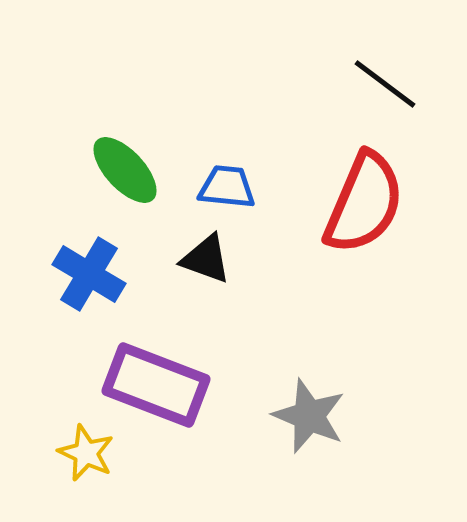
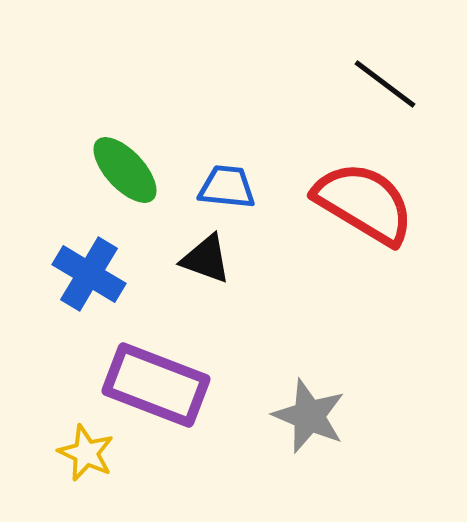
red semicircle: rotated 82 degrees counterclockwise
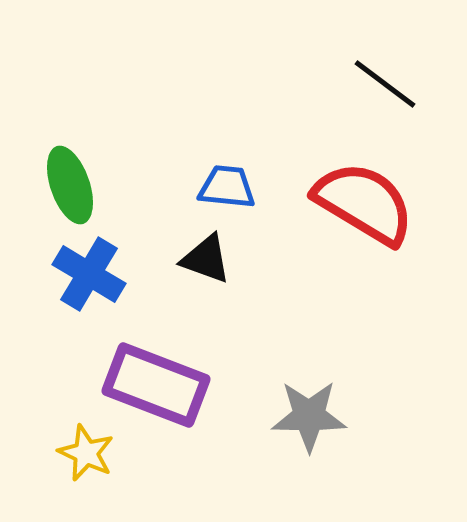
green ellipse: moved 55 px left, 15 px down; rotated 24 degrees clockwise
gray star: rotated 22 degrees counterclockwise
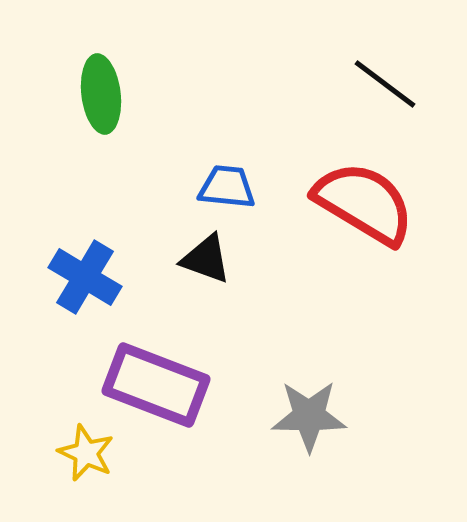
green ellipse: moved 31 px right, 91 px up; rotated 12 degrees clockwise
blue cross: moved 4 px left, 3 px down
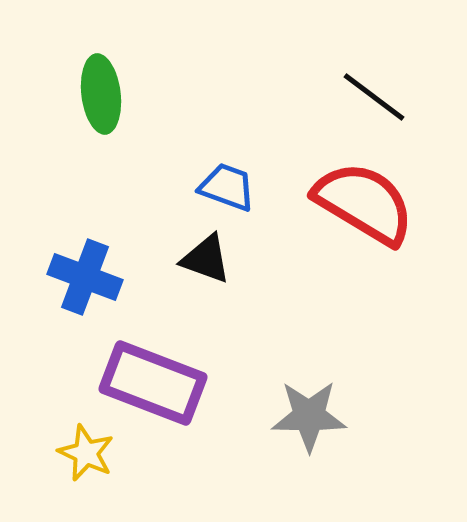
black line: moved 11 px left, 13 px down
blue trapezoid: rotated 14 degrees clockwise
blue cross: rotated 10 degrees counterclockwise
purple rectangle: moved 3 px left, 2 px up
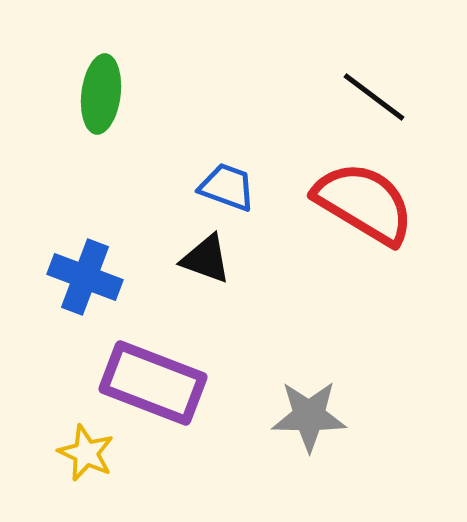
green ellipse: rotated 14 degrees clockwise
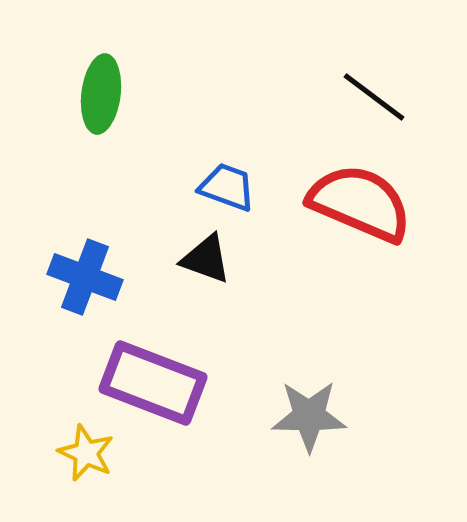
red semicircle: moved 4 px left; rotated 8 degrees counterclockwise
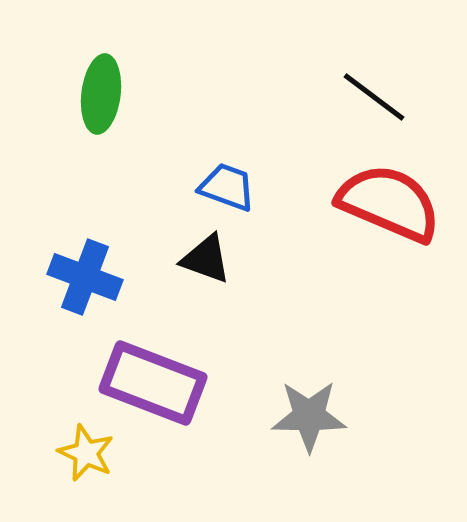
red semicircle: moved 29 px right
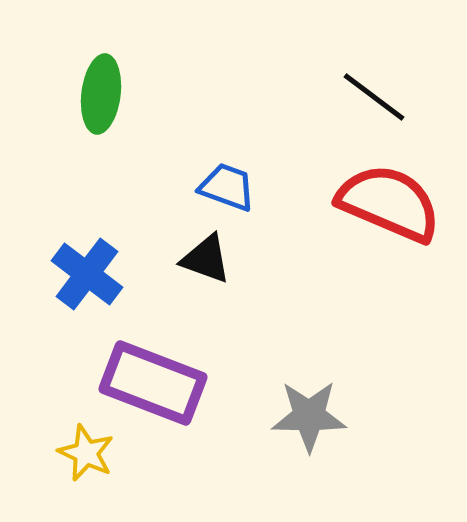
blue cross: moved 2 px right, 3 px up; rotated 16 degrees clockwise
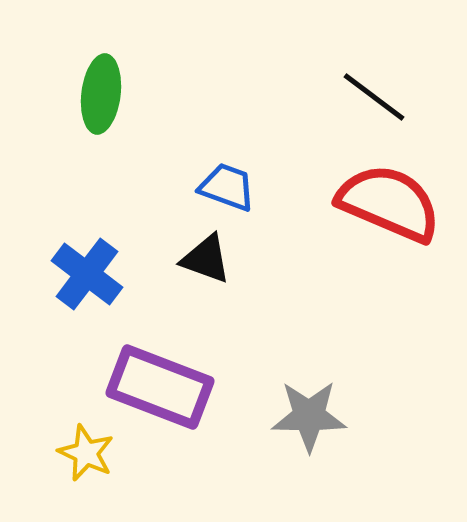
purple rectangle: moved 7 px right, 4 px down
